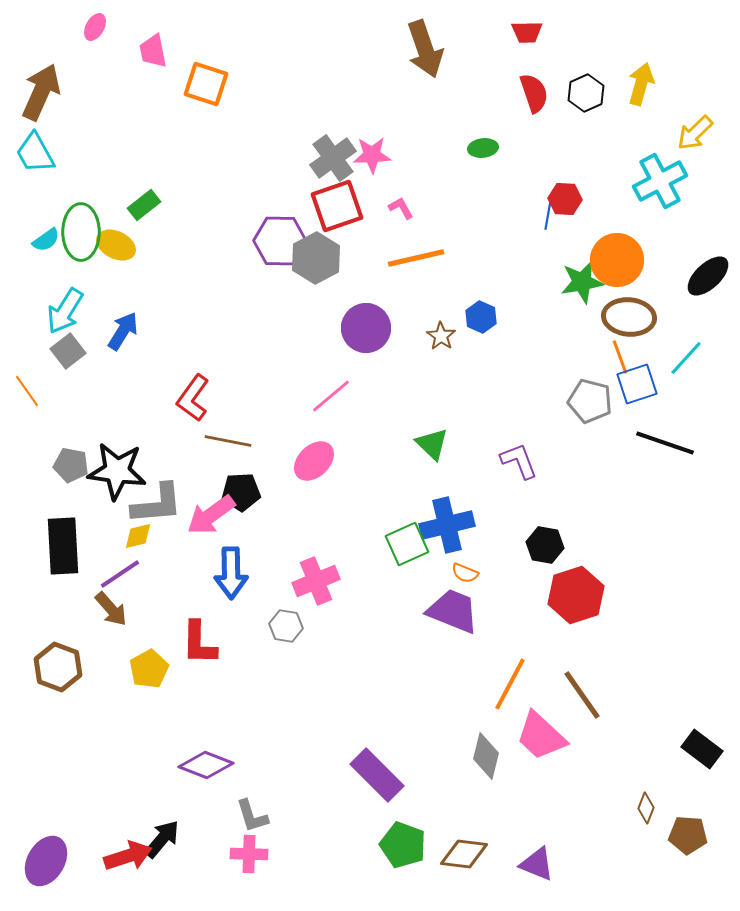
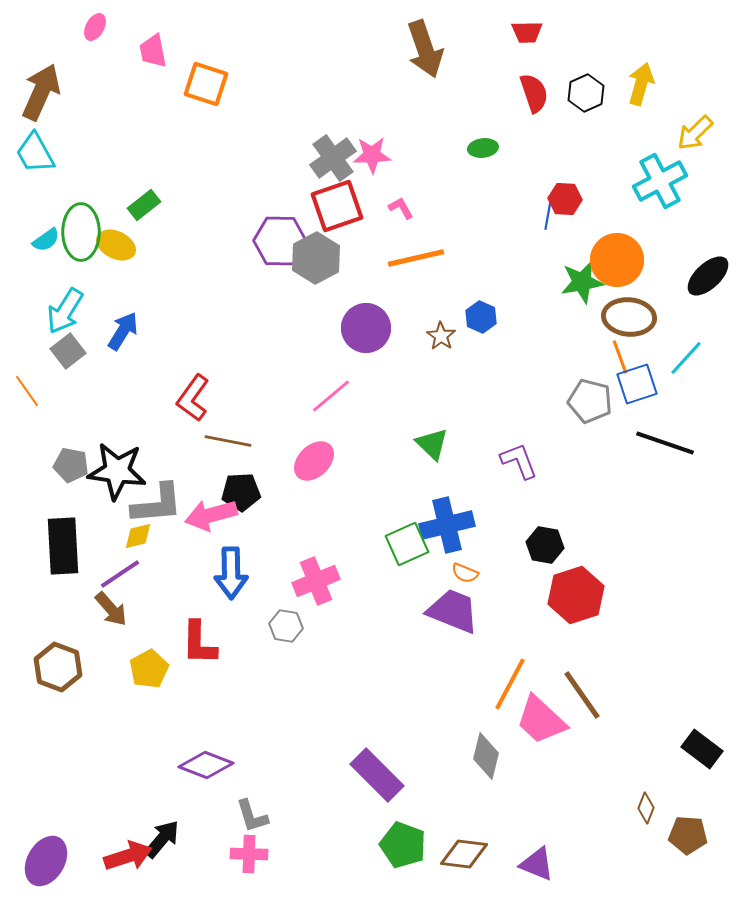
pink arrow at (211, 515): rotated 21 degrees clockwise
pink trapezoid at (541, 736): moved 16 px up
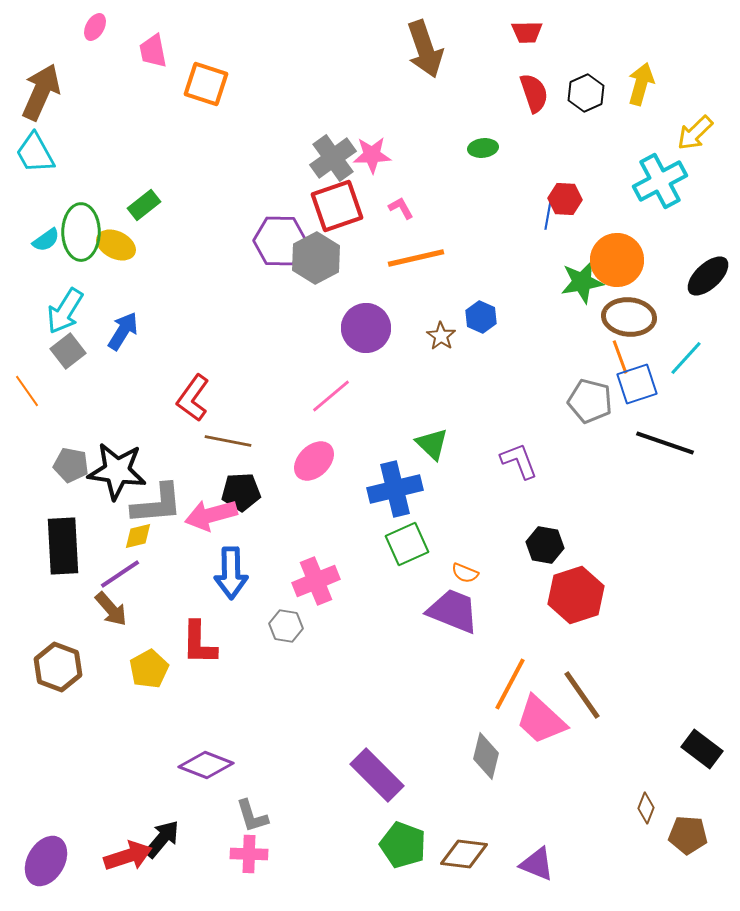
blue cross at (447, 525): moved 52 px left, 36 px up
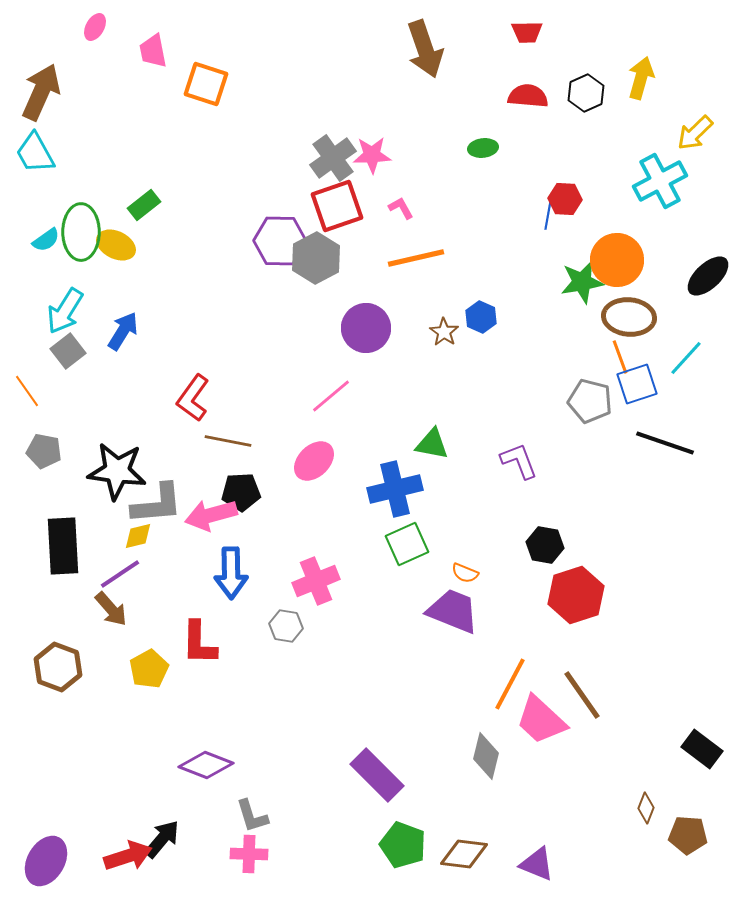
yellow arrow at (641, 84): moved 6 px up
red semicircle at (534, 93): moved 6 px left, 3 px down; rotated 66 degrees counterclockwise
brown star at (441, 336): moved 3 px right, 4 px up
green triangle at (432, 444): rotated 33 degrees counterclockwise
gray pentagon at (71, 465): moved 27 px left, 14 px up
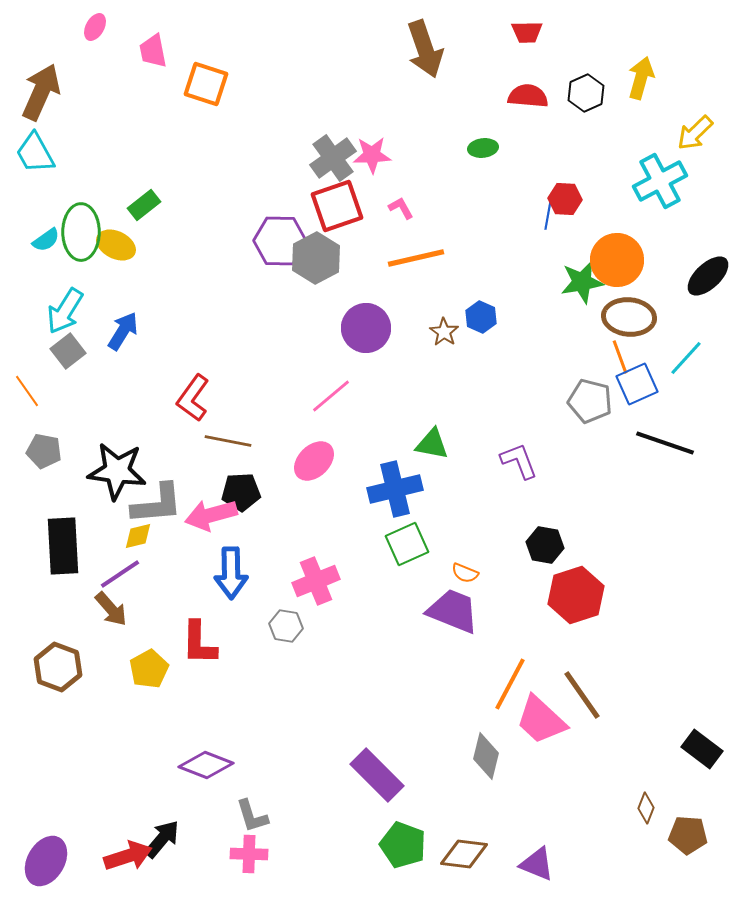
blue square at (637, 384): rotated 6 degrees counterclockwise
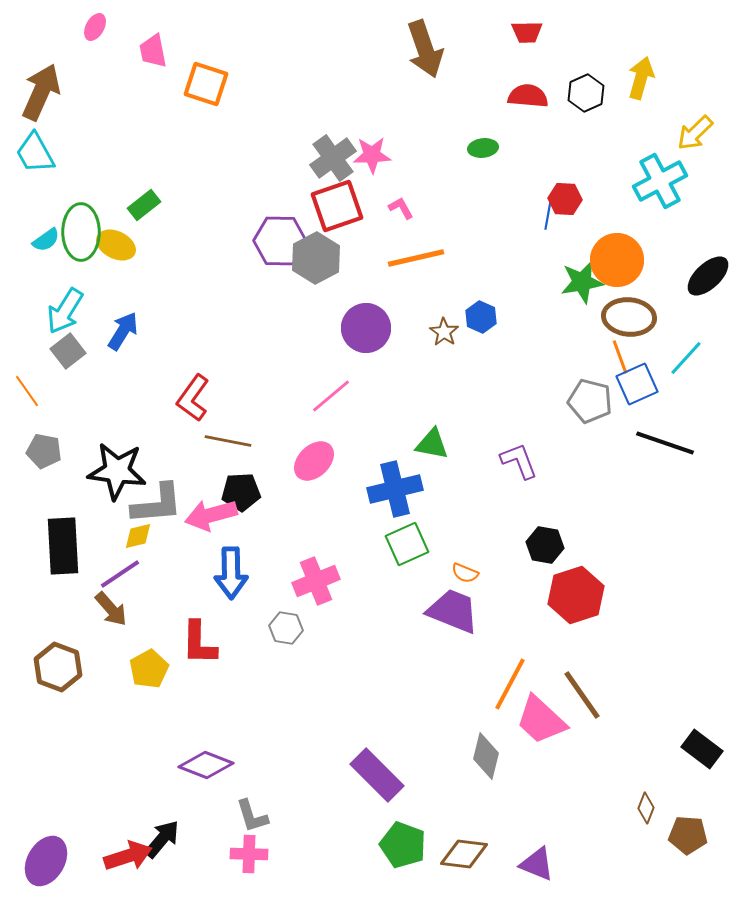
gray hexagon at (286, 626): moved 2 px down
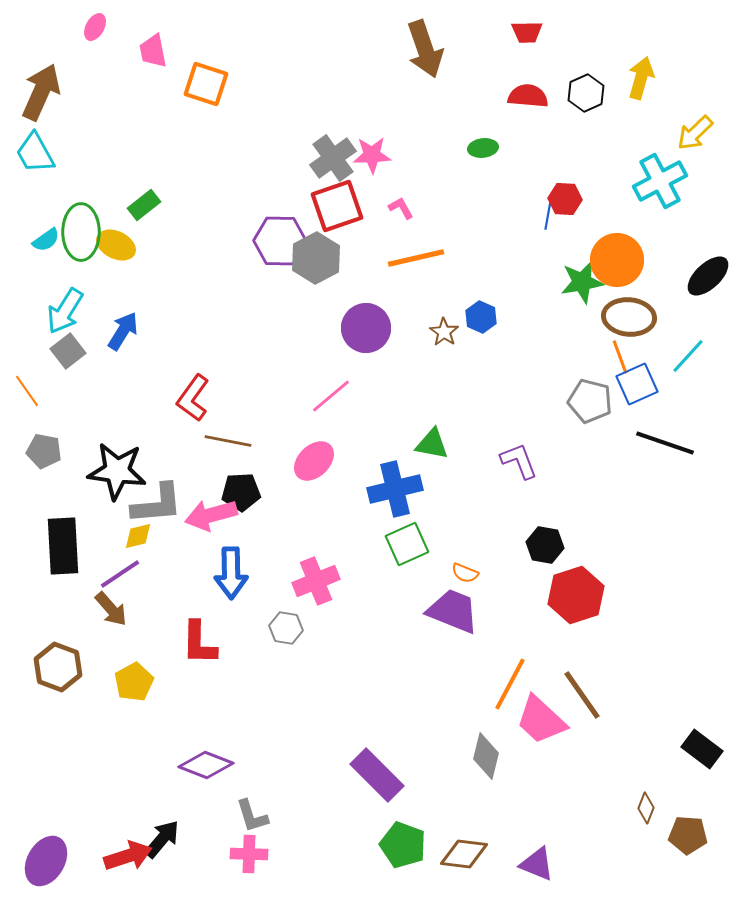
cyan line at (686, 358): moved 2 px right, 2 px up
yellow pentagon at (149, 669): moved 15 px left, 13 px down
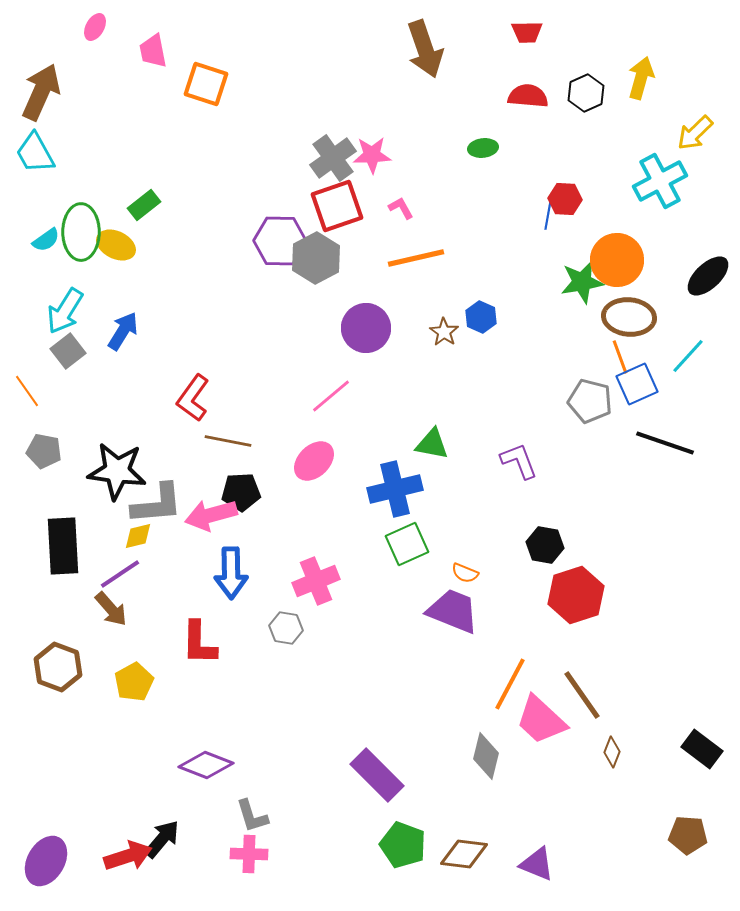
brown diamond at (646, 808): moved 34 px left, 56 px up
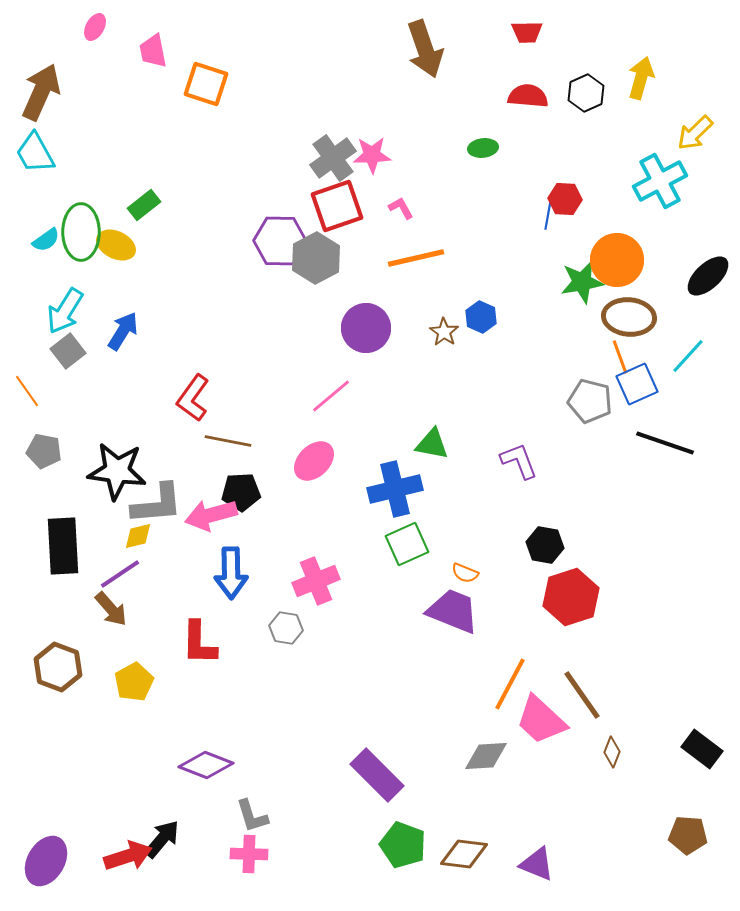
red hexagon at (576, 595): moved 5 px left, 2 px down
gray diamond at (486, 756): rotated 72 degrees clockwise
